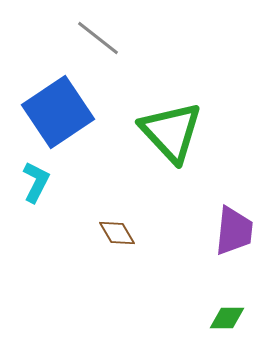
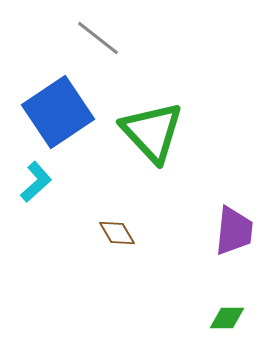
green triangle: moved 19 px left
cyan L-shape: rotated 21 degrees clockwise
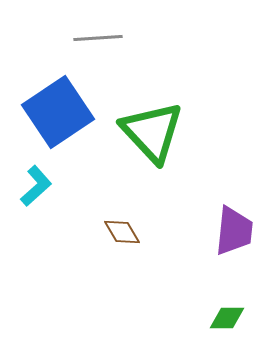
gray line: rotated 42 degrees counterclockwise
cyan L-shape: moved 4 px down
brown diamond: moved 5 px right, 1 px up
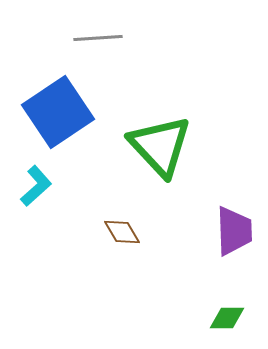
green triangle: moved 8 px right, 14 px down
purple trapezoid: rotated 8 degrees counterclockwise
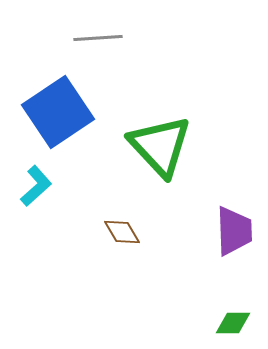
green diamond: moved 6 px right, 5 px down
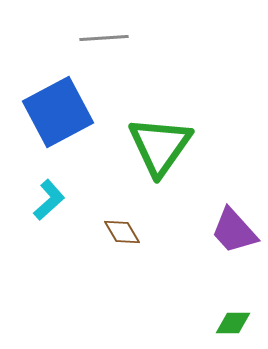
gray line: moved 6 px right
blue square: rotated 6 degrees clockwise
green triangle: rotated 18 degrees clockwise
cyan L-shape: moved 13 px right, 14 px down
purple trapezoid: rotated 140 degrees clockwise
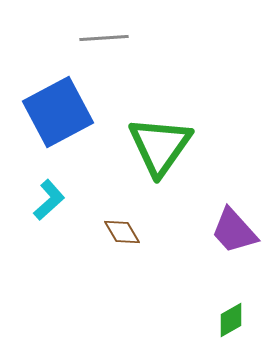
green diamond: moved 2 px left, 3 px up; rotated 30 degrees counterclockwise
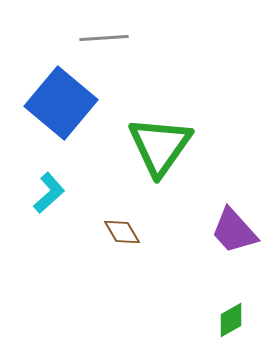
blue square: moved 3 px right, 9 px up; rotated 22 degrees counterclockwise
cyan L-shape: moved 7 px up
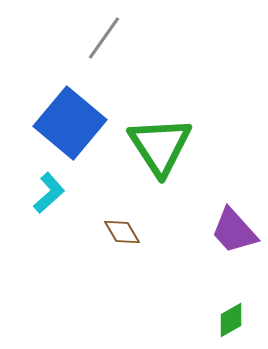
gray line: rotated 51 degrees counterclockwise
blue square: moved 9 px right, 20 px down
green triangle: rotated 8 degrees counterclockwise
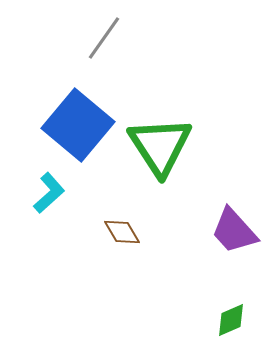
blue square: moved 8 px right, 2 px down
green diamond: rotated 6 degrees clockwise
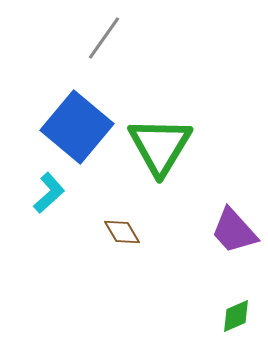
blue square: moved 1 px left, 2 px down
green triangle: rotated 4 degrees clockwise
green diamond: moved 5 px right, 4 px up
